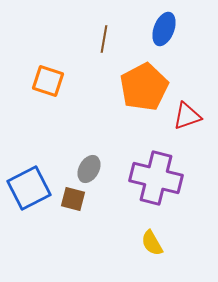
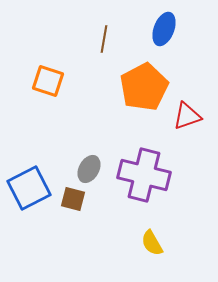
purple cross: moved 12 px left, 3 px up
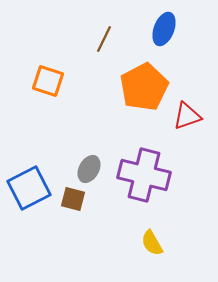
brown line: rotated 16 degrees clockwise
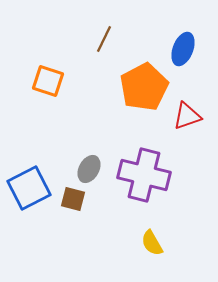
blue ellipse: moved 19 px right, 20 px down
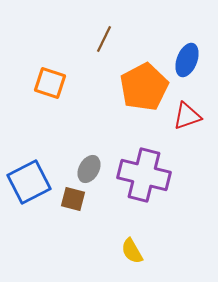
blue ellipse: moved 4 px right, 11 px down
orange square: moved 2 px right, 2 px down
blue square: moved 6 px up
yellow semicircle: moved 20 px left, 8 px down
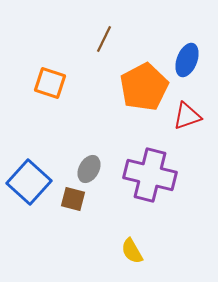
purple cross: moved 6 px right
blue square: rotated 21 degrees counterclockwise
